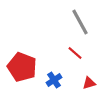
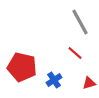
red pentagon: rotated 8 degrees counterclockwise
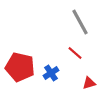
red pentagon: moved 2 px left
blue cross: moved 3 px left, 7 px up
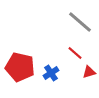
gray line: rotated 20 degrees counterclockwise
red triangle: moved 11 px up
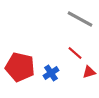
gray line: moved 3 px up; rotated 12 degrees counterclockwise
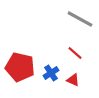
red triangle: moved 16 px left, 8 px down; rotated 40 degrees clockwise
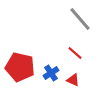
gray line: rotated 20 degrees clockwise
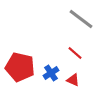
gray line: moved 1 px right; rotated 12 degrees counterclockwise
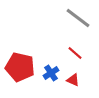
gray line: moved 3 px left, 1 px up
